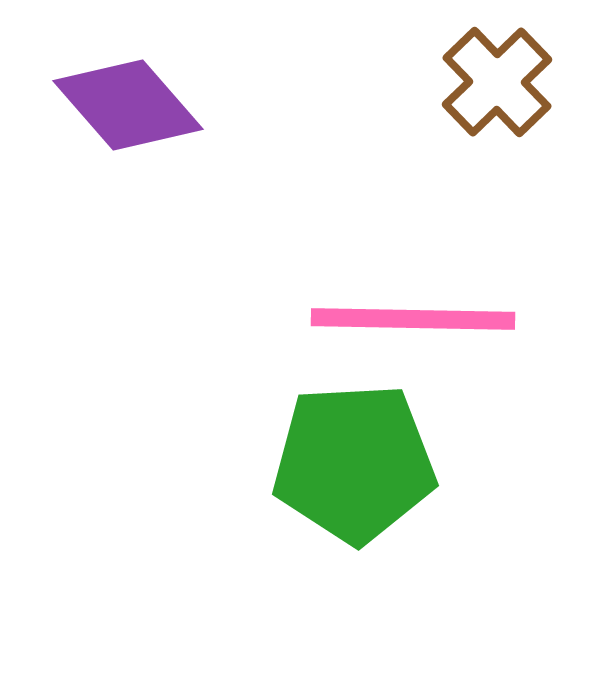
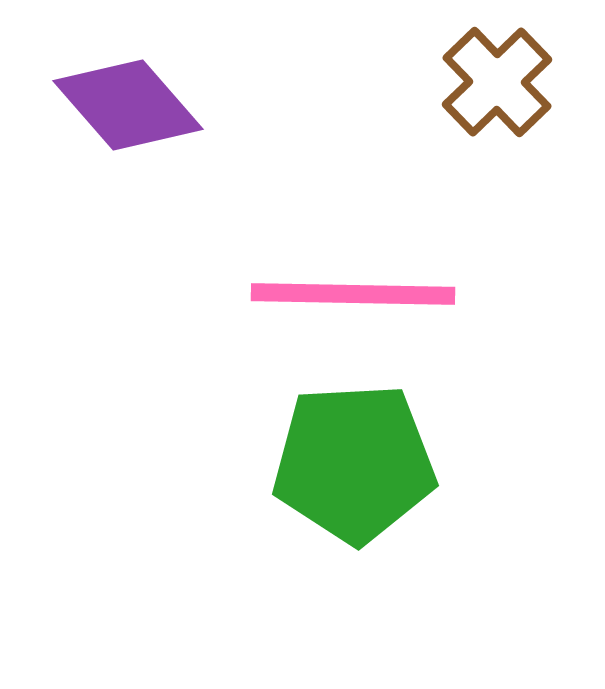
pink line: moved 60 px left, 25 px up
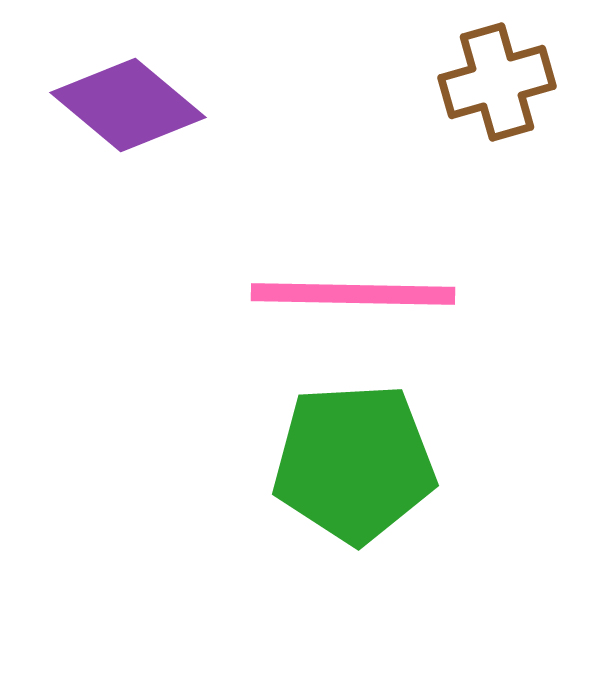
brown cross: rotated 28 degrees clockwise
purple diamond: rotated 9 degrees counterclockwise
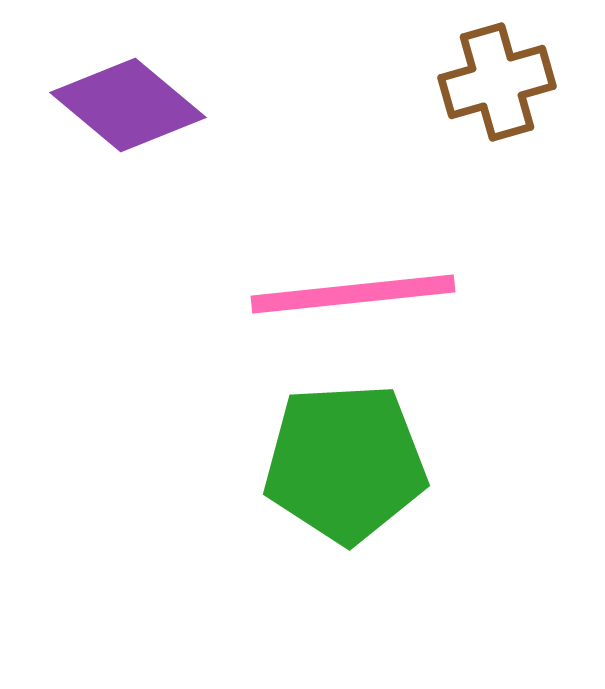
pink line: rotated 7 degrees counterclockwise
green pentagon: moved 9 px left
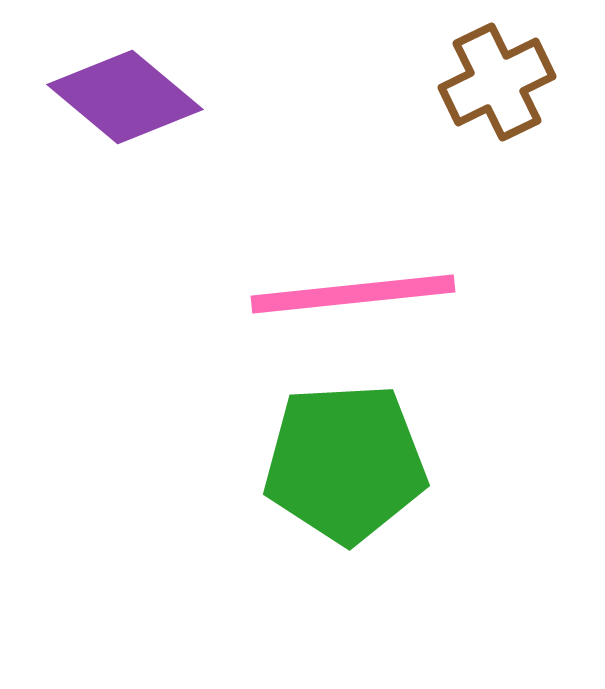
brown cross: rotated 10 degrees counterclockwise
purple diamond: moved 3 px left, 8 px up
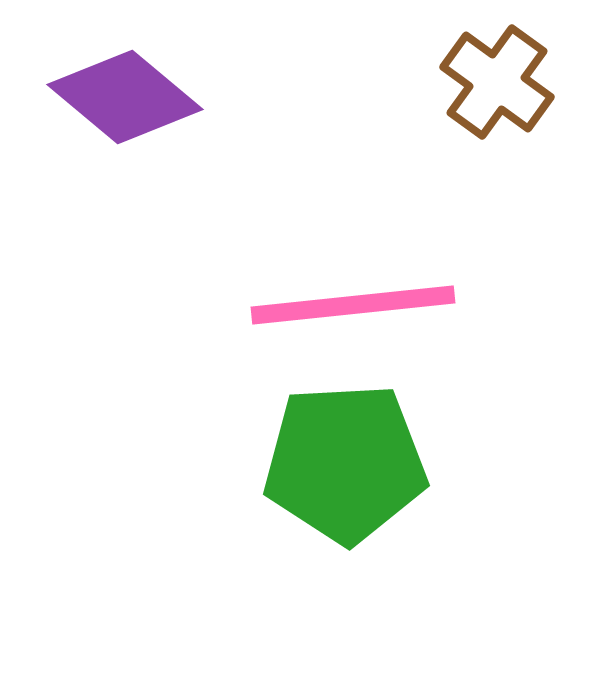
brown cross: rotated 28 degrees counterclockwise
pink line: moved 11 px down
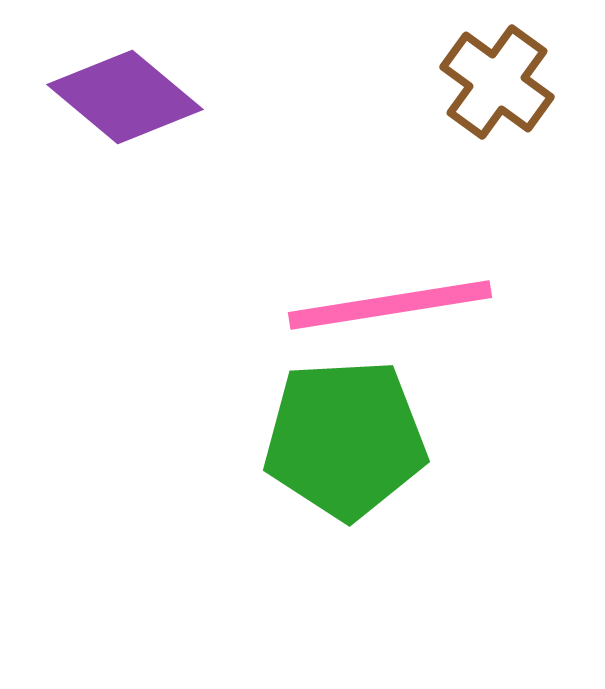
pink line: moved 37 px right; rotated 3 degrees counterclockwise
green pentagon: moved 24 px up
